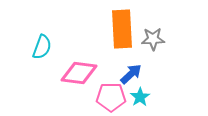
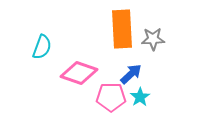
pink diamond: rotated 12 degrees clockwise
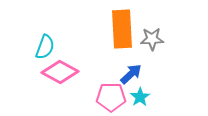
gray star: moved 1 px left
cyan semicircle: moved 3 px right
pink diamond: moved 19 px left, 1 px up; rotated 9 degrees clockwise
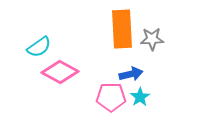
cyan semicircle: moved 6 px left; rotated 35 degrees clockwise
blue arrow: rotated 30 degrees clockwise
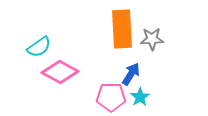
blue arrow: rotated 45 degrees counterclockwise
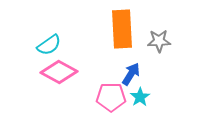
gray star: moved 7 px right, 2 px down
cyan semicircle: moved 10 px right, 2 px up
pink diamond: moved 1 px left
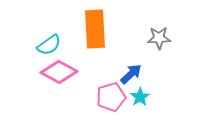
orange rectangle: moved 27 px left
gray star: moved 3 px up
blue arrow: rotated 15 degrees clockwise
pink pentagon: rotated 16 degrees counterclockwise
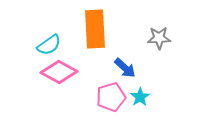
blue arrow: moved 6 px left, 6 px up; rotated 85 degrees clockwise
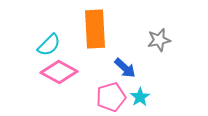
gray star: moved 2 px down; rotated 10 degrees counterclockwise
cyan semicircle: rotated 10 degrees counterclockwise
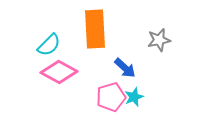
cyan star: moved 6 px left; rotated 12 degrees clockwise
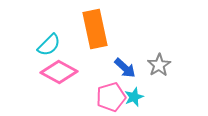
orange rectangle: rotated 9 degrees counterclockwise
gray star: moved 25 px down; rotated 20 degrees counterclockwise
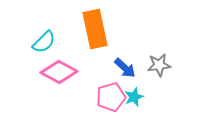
cyan semicircle: moved 5 px left, 3 px up
gray star: rotated 25 degrees clockwise
